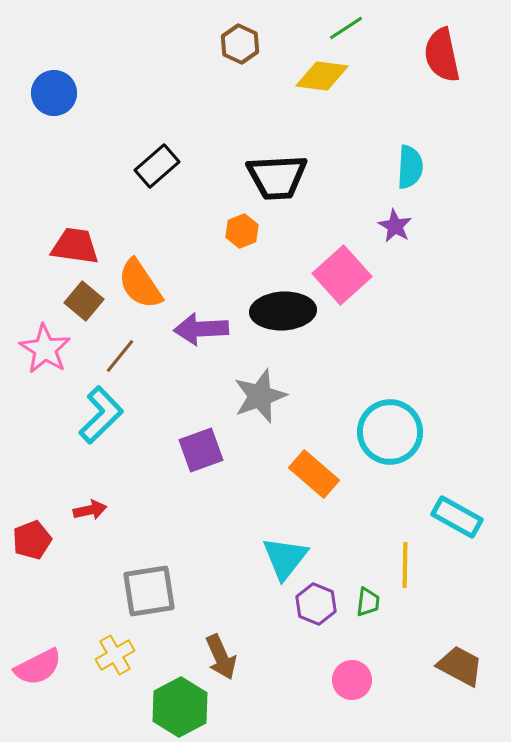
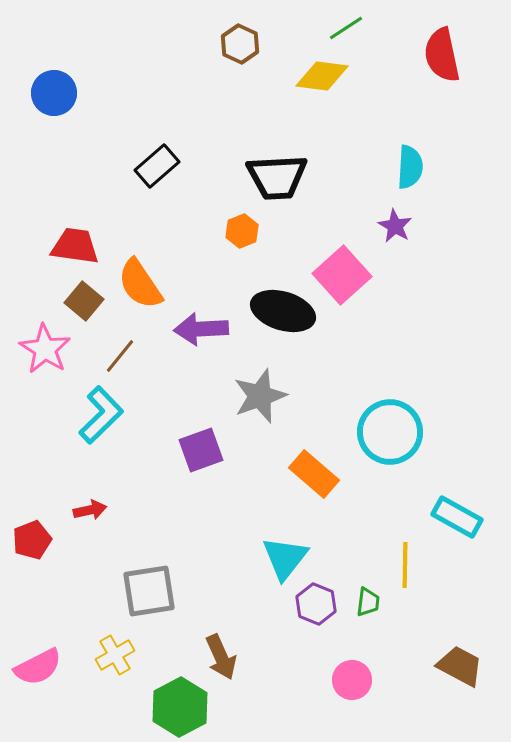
black ellipse: rotated 20 degrees clockwise
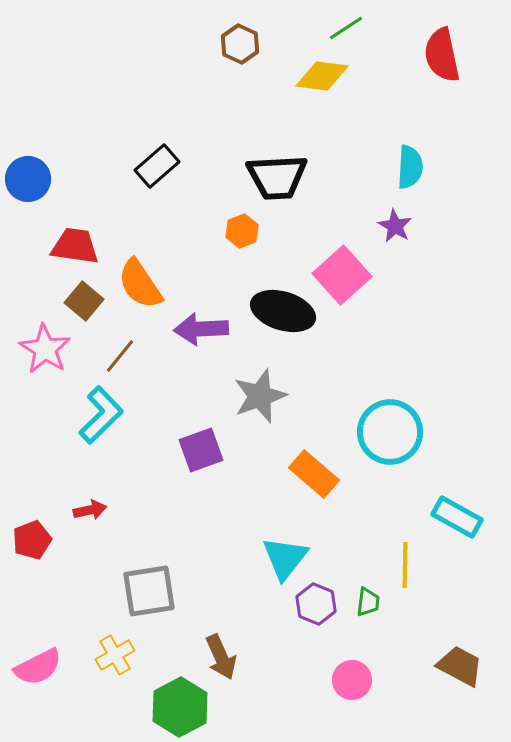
blue circle: moved 26 px left, 86 px down
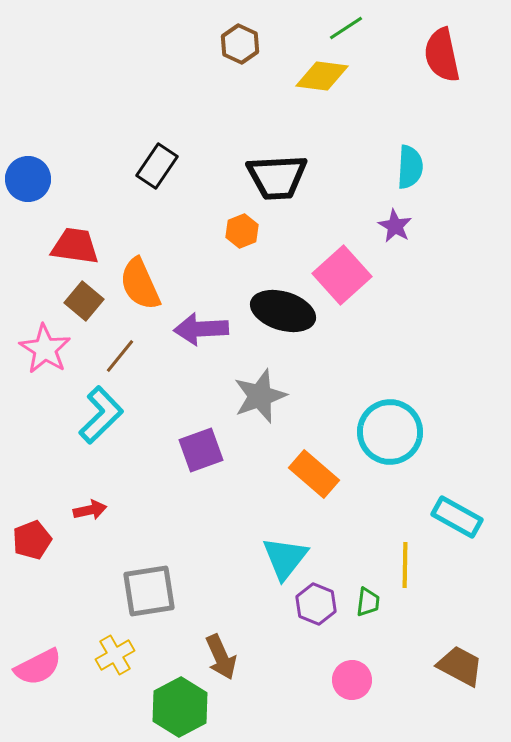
black rectangle: rotated 15 degrees counterclockwise
orange semicircle: rotated 10 degrees clockwise
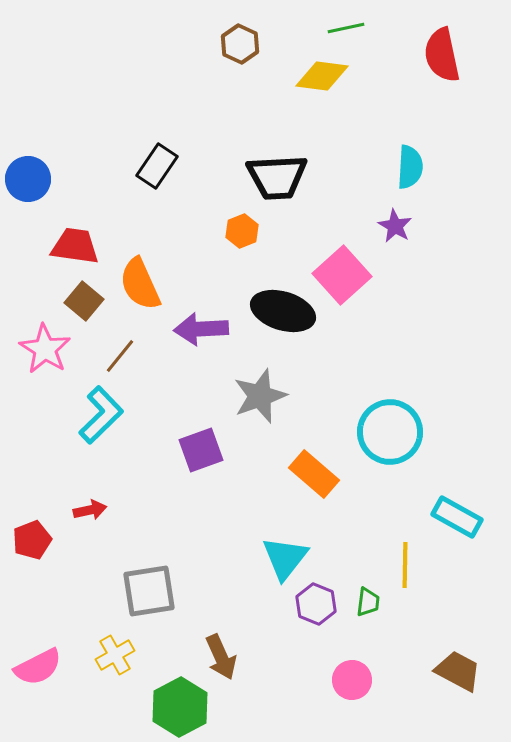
green line: rotated 21 degrees clockwise
brown trapezoid: moved 2 px left, 5 px down
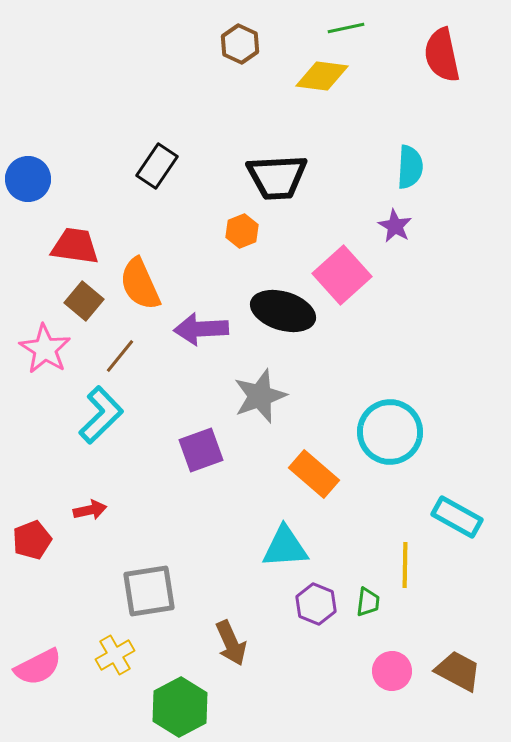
cyan triangle: moved 11 px up; rotated 48 degrees clockwise
brown arrow: moved 10 px right, 14 px up
pink circle: moved 40 px right, 9 px up
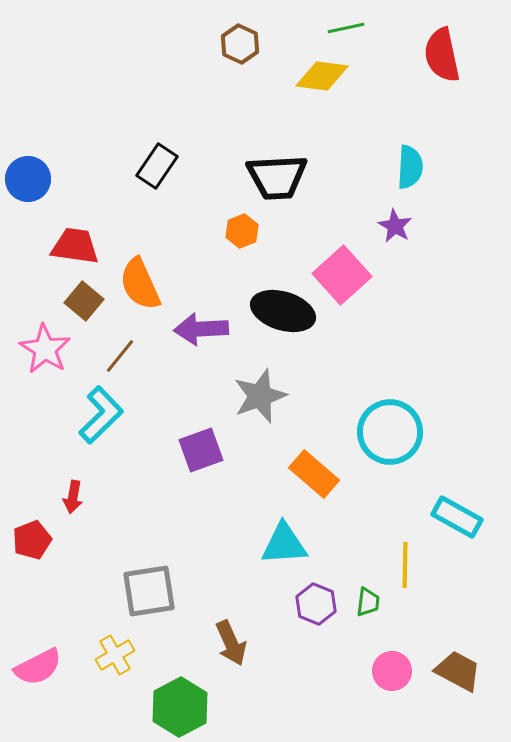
red arrow: moved 17 px left, 13 px up; rotated 112 degrees clockwise
cyan triangle: moved 1 px left, 3 px up
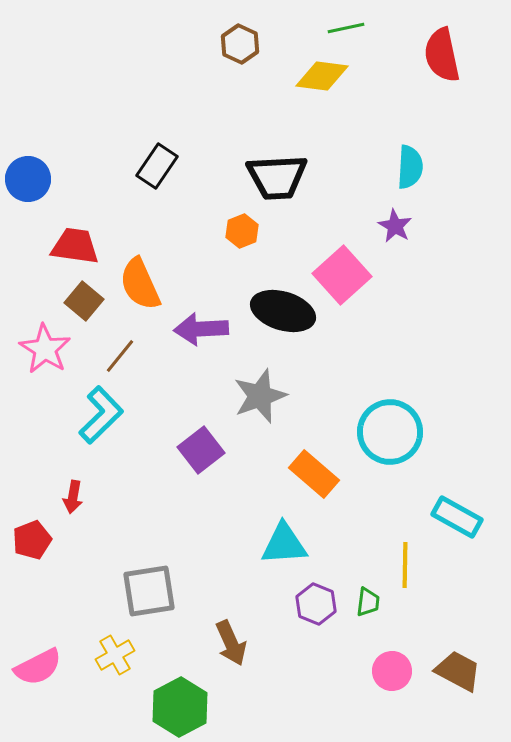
purple square: rotated 18 degrees counterclockwise
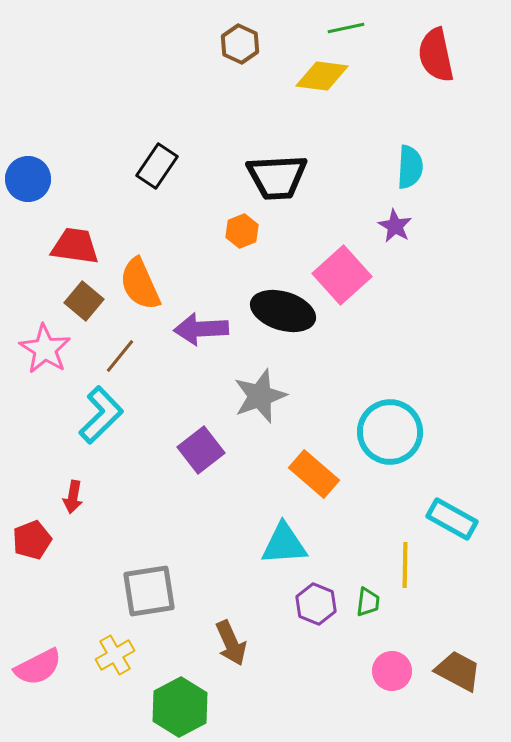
red semicircle: moved 6 px left
cyan rectangle: moved 5 px left, 2 px down
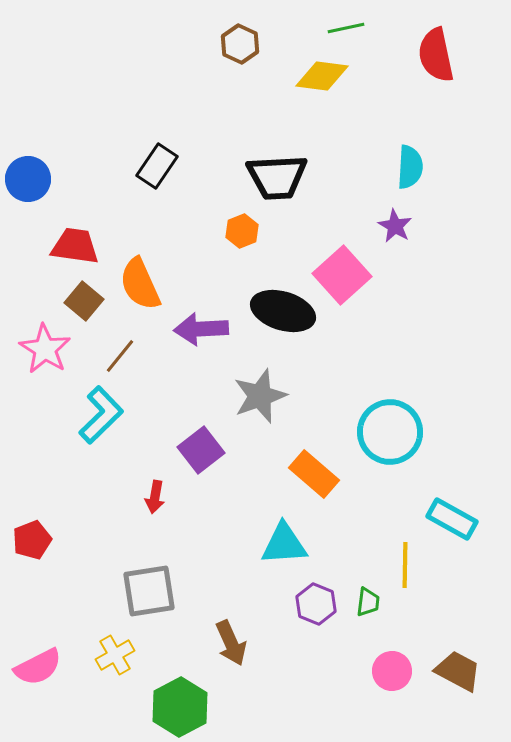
red arrow: moved 82 px right
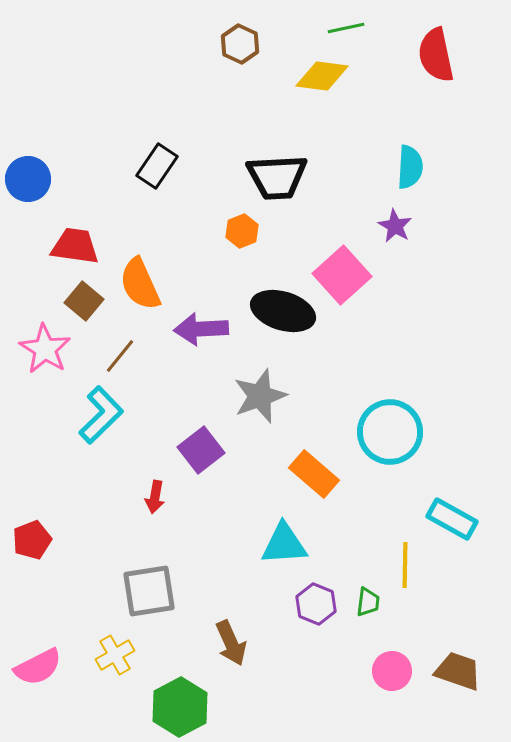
brown trapezoid: rotated 9 degrees counterclockwise
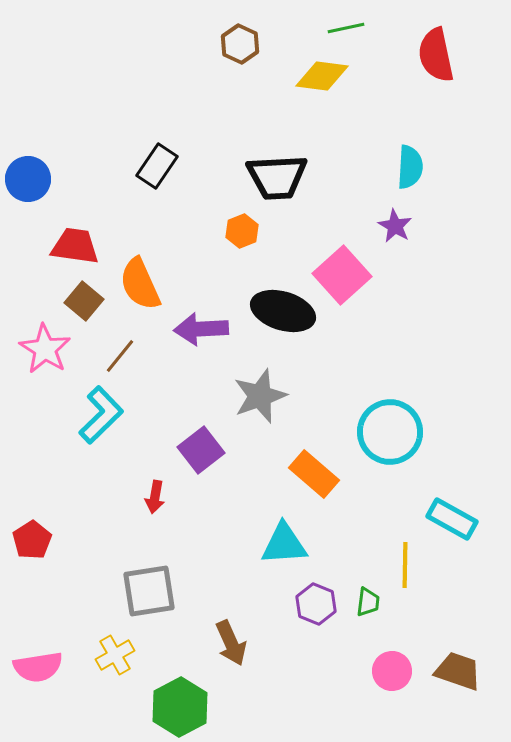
red pentagon: rotated 12 degrees counterclockwise
pink semicircle: rotated 18 degrees clockwise
